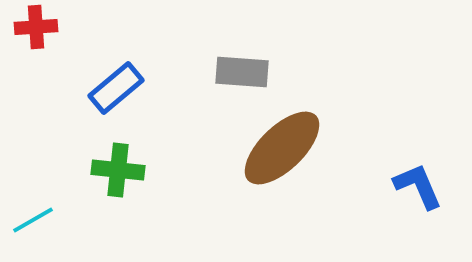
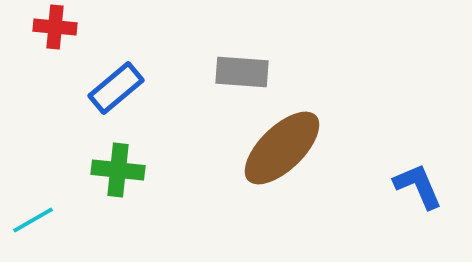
red cross: moved 19 px right; rotated 9 degrees clockwise
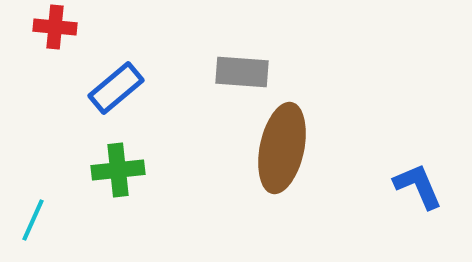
brown ellipse: rotated 34 degrees counterclockwise
green cross: rotated 12 degrees counterclockwise
cyan line: rotated 36 degrees counterclockwise
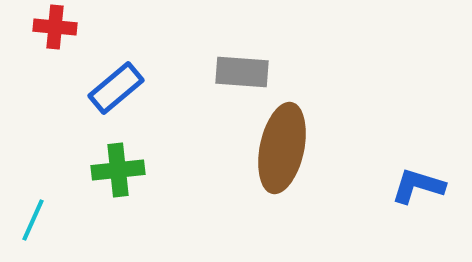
blue L-shape: rotated 50 degrees counterclockwise
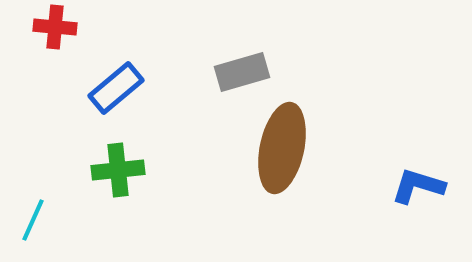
gray rectangle: rotated 20 degrees counterclockwise
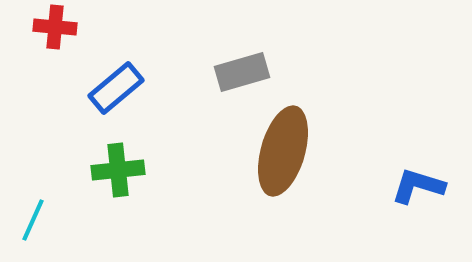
brown ellipse: moved 1 px right, 3 px down; rotated 4 degrees clockwise
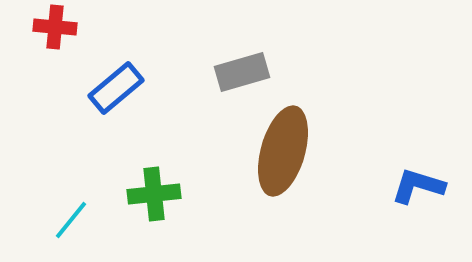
green cross: moved 36 px right, 24 px down
cyan line: moved 38 px right; rotated 15 degrees clockwise
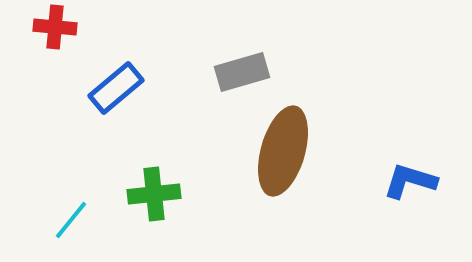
blue L-shape: moved 8 px left, 5 px up
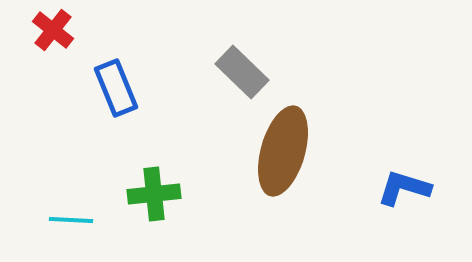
red cross: moved 2 px left, 3 px down; rotated 33 degrees clockwise
gray rectangle: rotated 60 degrees clockwise
blue rectangle: rotated 72 degrees counterclockwise
blue L-shape: moved 6 px left, 7 px down
cyan line: rotated 54 degrees clockwise
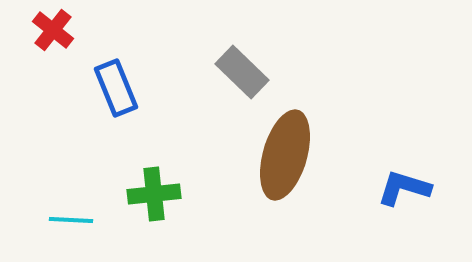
brown ellipse: moved 2 px right, 4 px down
